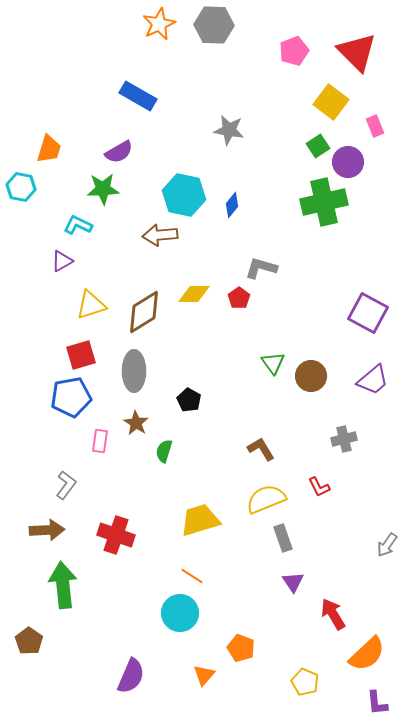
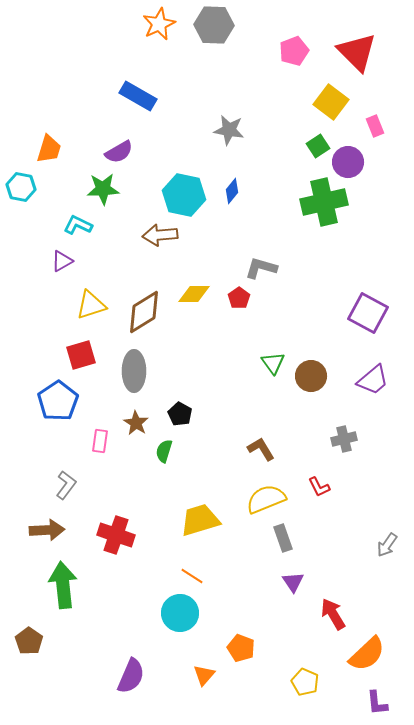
blue diamond at (232, 205): moved 14 px up
blue pentagon at (71, 397): moved 13 px left, 4 px down; rotated 24 degrees counterclockwise
black pentagon at (189, 400): moved 9 px left, 14 px down
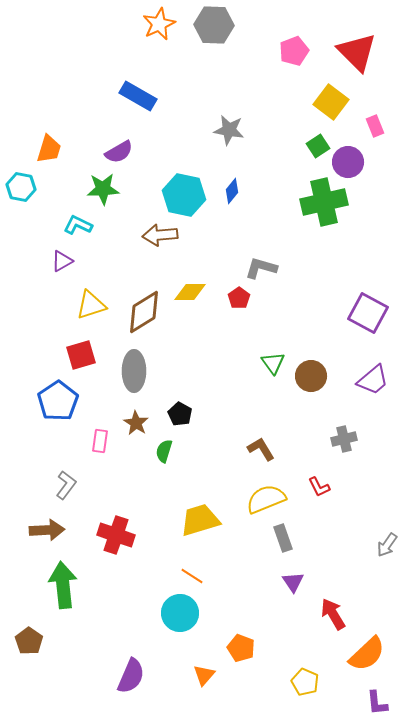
yellow diamond at (194, 294): moved 4 px left, 2 px up
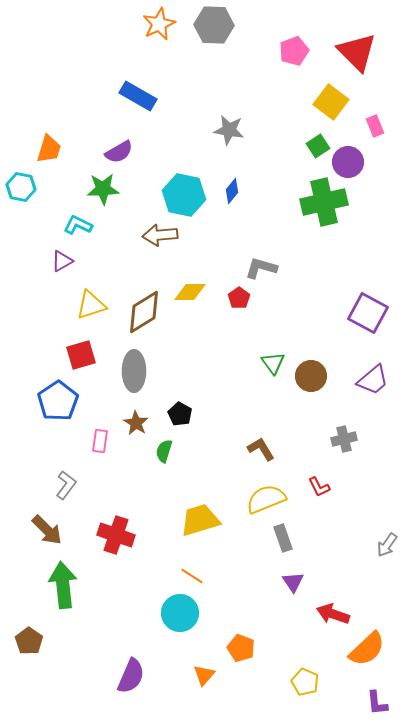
brown arrow at (47, 530): rotated 48 degrees clockwise
red arrow at (333, 614): rotated 40 degrees counterclockwise
orange semicircle at (367, 654): moved 5 px up
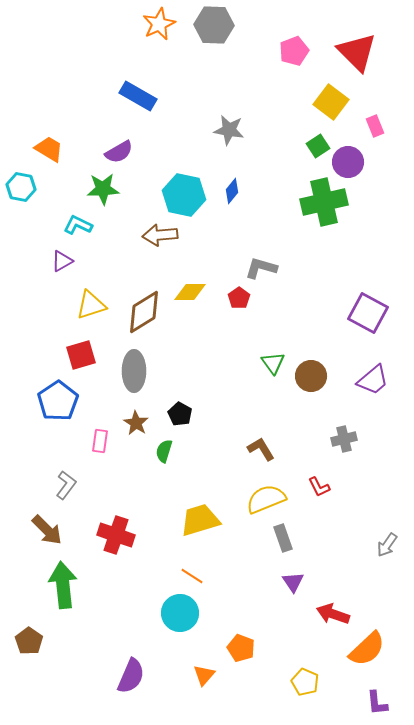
orange trapezoid at (49, 149): rotated 76 degrees counterclockwise
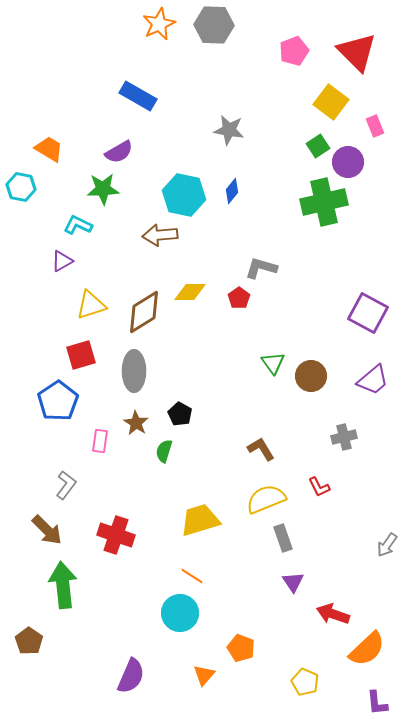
gray cross at (344, 439): moved 2 px up
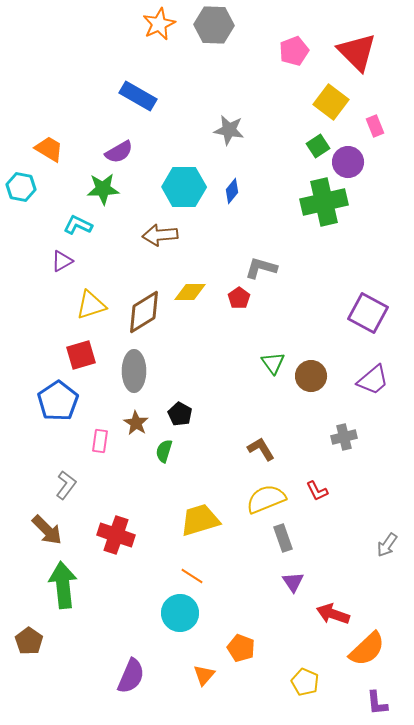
cyan hexagon at (184, 195): moved 8 px up; rotated 12 degrees counterclockwise
red L-shape at (319, 487): moved 2 px left, 4 px down
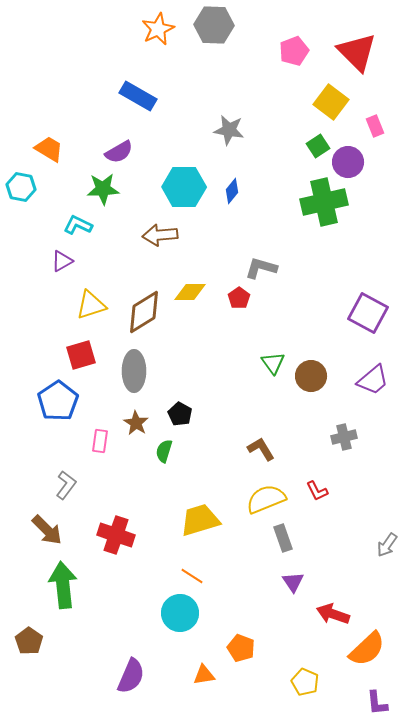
orange star at (159, 24): moved 1 px left, 5 px down
orange triangle at (204, 675): rotated 40 degrees clockwise
